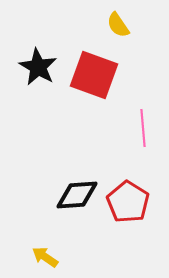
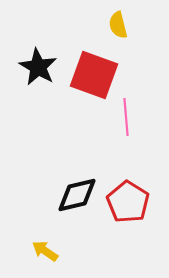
yellow semicircle: rotated 20 degrees clockwise
pink line: moved 17 px left, 11 px up
black diamond: rotated 9 degrees counterclockwise
yellow arrow: moved 6 px up
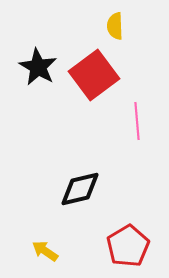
yellow semicircle: moved 3 px left, 1 px down; rotated 12 degrees clockwise
red square: rotated 33 degrees clockwise
pink line: moved 11 px right, 4 px down
black diamond: moved 3 px right, 6 px up
red pentagon: moved 44 px down; rotated 9 degrees clockwise
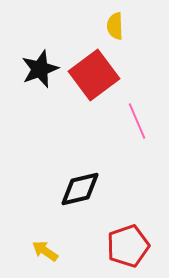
black star: moved 2 px right, 2 px down; rotated 21 degrees clockwise
pink line: rotated 18 degrees counterclockwise
red pentagon: rotated 12 degrees clockwise
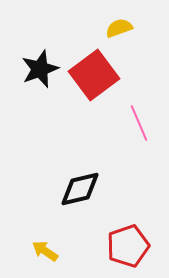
yellow semicircle: moved 4 px right, 2 px down; rotated 72 degrees clockwise
pink line: moved 2 px right, 2 px down
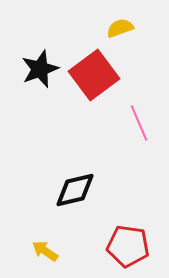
yellow semicircle: moved 1 px right
black diamond: moved 5 px left, 1 px down
red pentagon: rotated 27 degrees clockwise
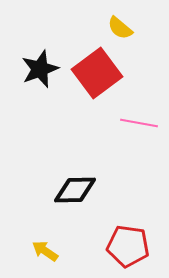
yellow semicircle: rotated 120 degrees counterclockwise
red square: moved 3 px right, 2 px up
pink line: rotated 57 degrees counterclockwise
black diamond: rotated 12 degrees clockwise
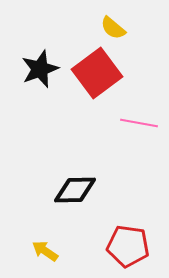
yellow semicircle: moved 7 px left
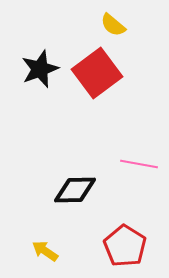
yellow semicircle: moved 3 px up
pink line: moved 41 px down
red pentagon: moved 3 px left; rotated 24 degrees clockwise
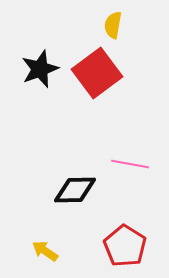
yellow semicircle: rotated 60 degrees clockwise
pink line: moved 9 px left
